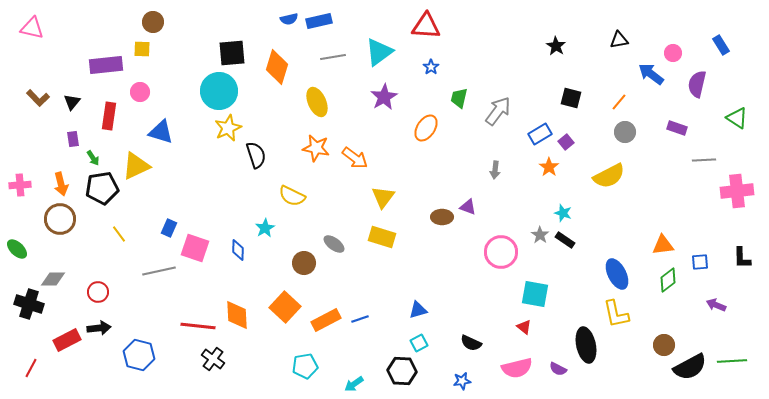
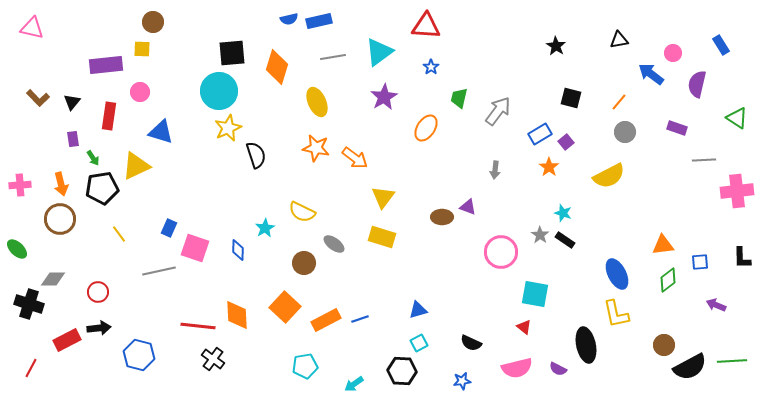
yellow semicircle at (292, 196): moved 10 px right, 16 px down
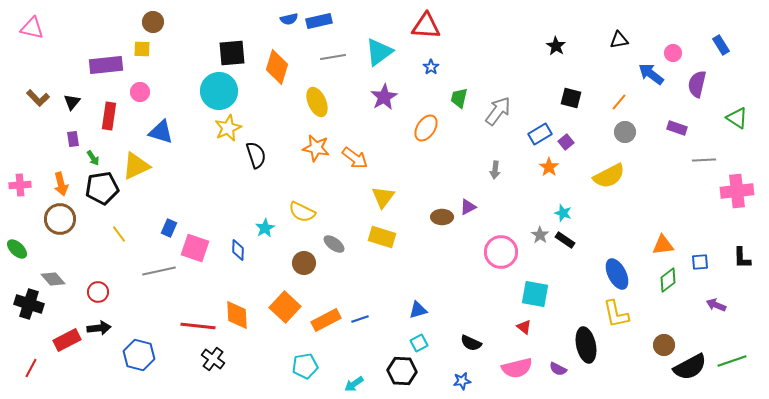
purple triangle at (468, 207): rotated 48 degrees counterclockwise
gray diamond at (53, 279): rotated 50 degrees clockwise
green line at (732, 361): rotated 16 degrees counterclockwise
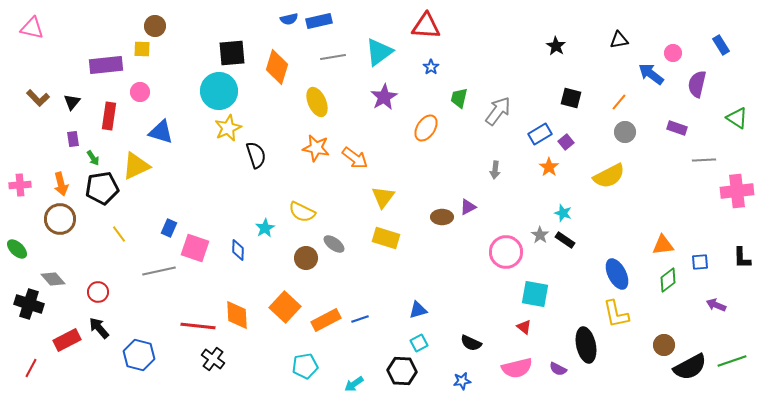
brown circle at (153, 22): moved 2 px right, 4 px down
yellow rectangle at (382, 237): moved 4 px right, 1 px down
pink circle at (501, 252): moved 5 px right
brown circle at (304, 263): moved 2 px right, 5 px up
black arrow at (99, 328): rotated 125 degrees counterclockwise
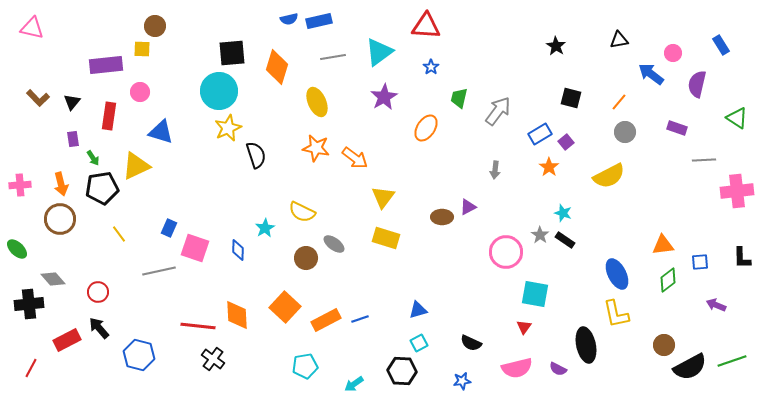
black cross at (29, 304): rotated 24 degrees counterclockwise
red triangle at (524, 327): rotated 28 degrees clockwise
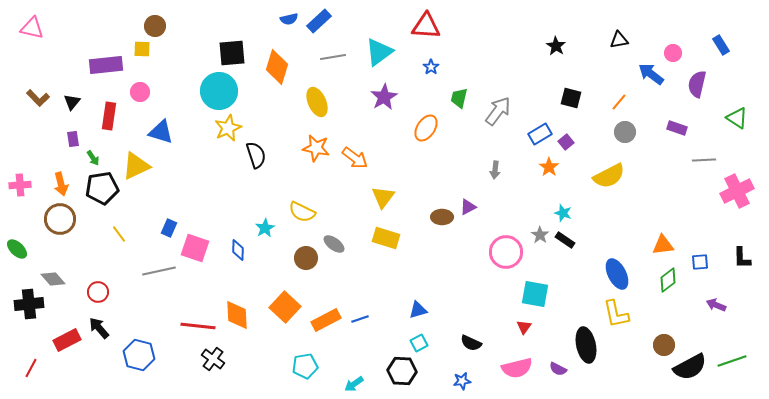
blue rectangle at (319, 21): rotated 30 degrees counterclockwise
pink cross at (737, 191): rotated 20 degrees counterclockwise
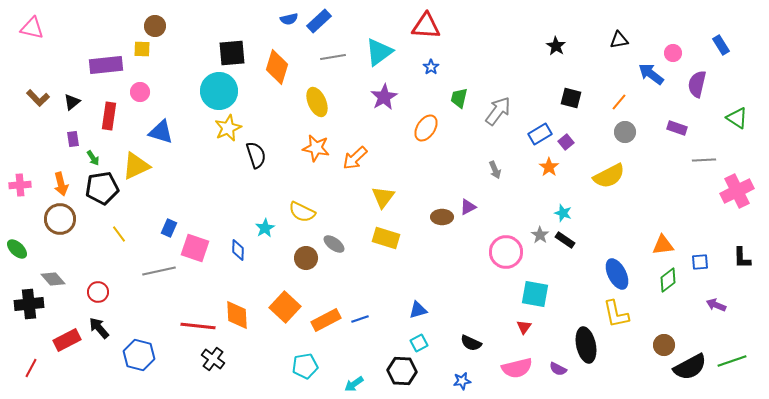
black triangle at (72, 102): rotated 12 degrees clockwise
orange arrow at (355, 158): rotated 100 degrees clockwise
gray arrow at (495, 170): rotated 30 degrees counterclockwise
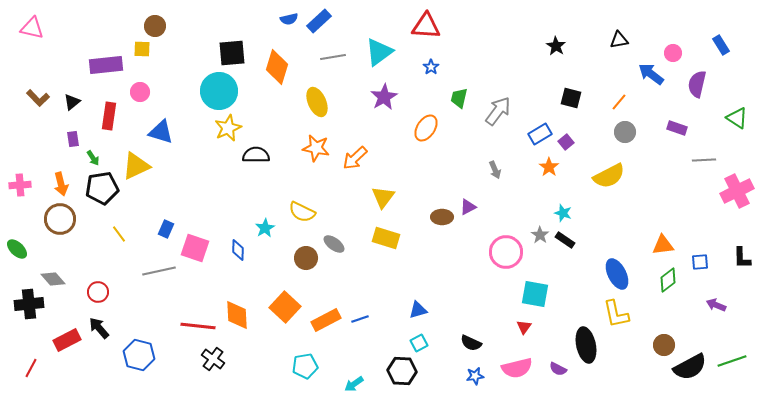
black semicircle at (256, 155): rotated 72 degrees counterclockwise
blue rectangle at (169, 228): moved 3 px left, 1 px down
blue star at (462, 381): moved 13 px right, 5 px up
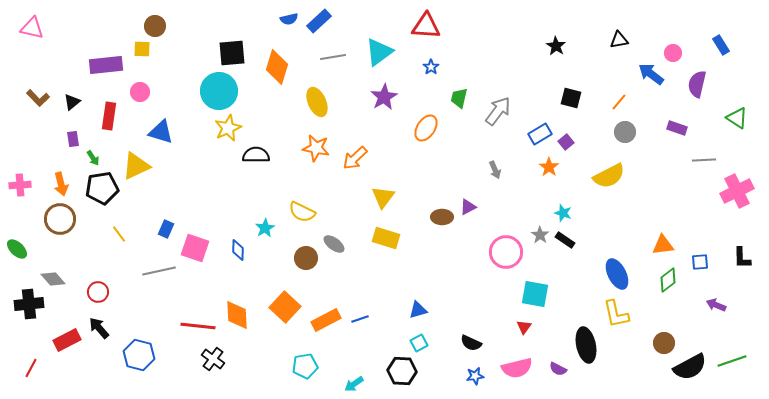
brown circle at (664, 345): moved 2 px up
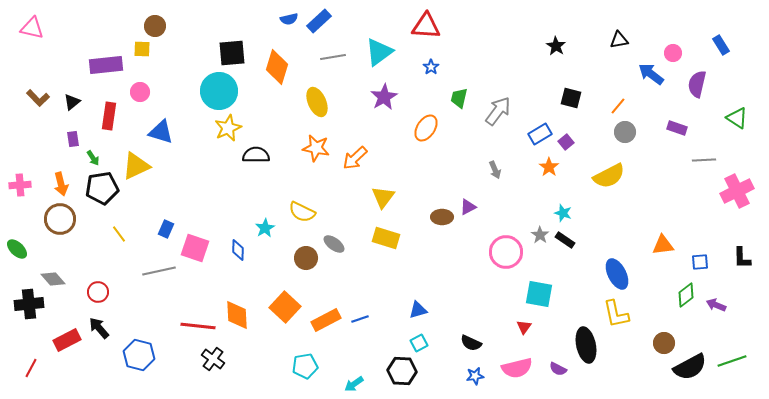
orange line at (619, 102): moved 1 px left, 4 px down
green diamond at (668, 280): moved 18 px right, 15 px down
cyan square at (535, 294): moved 4 px right
